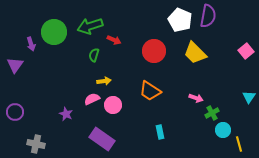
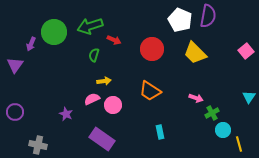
purple arrow: rotated 40 degrees clockwise
red circle: moved 2 px left, 2 px up
gray cross: moved 2 px right, 1 px down
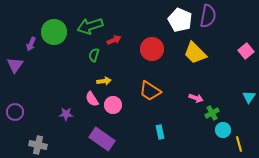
red arrow: rotated 48 degrees counterclockwise
pink semicircle: rotated 98 degrees counterclockwise
purple star: rotated 24 degrees counterclockwise
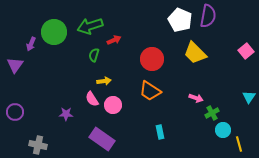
red circle: moved 10 px down
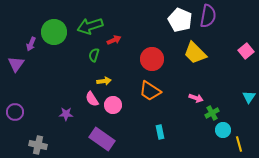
purple triangle: moved 1 px right, 1 px up
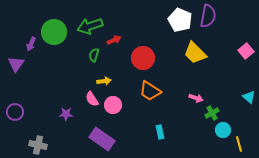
red circle: moved 9 px left, 1 px up
cyan triangle: rotated 24 degrees counterclockwise
